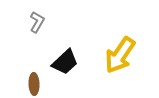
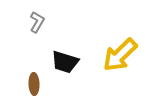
yellow arrow: rotated 12 degrees clockwise
black trapezoid: rotated 60 degrees clockwise
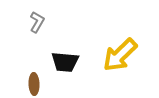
black trapezoid: rotated 12 degrees counterclockwise
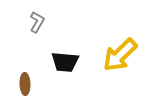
brown ellipse: moved 9 px left
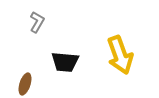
yellow arrow: rotated 66 degrees counterclockwise
brown ellipse: rotated 20 degrees clockwise
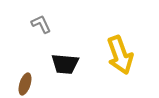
gray L-shape: moved 4 px right, 2 px down; rotated 55 degrees counterclockwise
black trapezoid: moved 2 px down
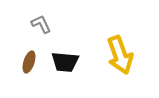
black trapezoid: moved 2 px up
brown ellipse: moved 4 px right, 22 px up
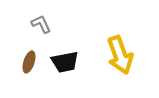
black trapezoid: rotated 16 degrees counterclockwise
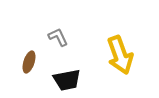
gray L-shape: moved 17 px right, 13 px down
black trapezoid: moved 2 px right, 18 px down
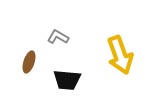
gray L-shape: rotated 35 degrees counterclockwise
black trapezoid: rotated 16 degrees clockwise
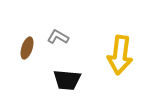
yellow arrow: rotated 27 degrees clockwise
brown ellipse: moved 2 px left, 14 px up
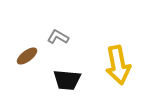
brown ellipse: moved 8 px down; rotated 35 degrees clockwise
yellow arrow: moved 2 px left, 10 px down; rotated 18 degrees counterclockwise
